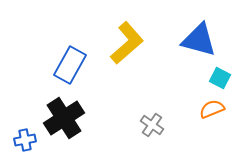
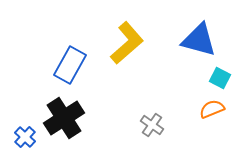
blue cross: moved 3 px up; rotated 35 degrees counterclockwise
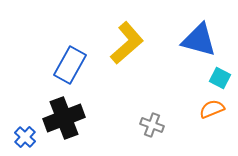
black cross: rotated 12 degrees clockwise
gray cross: rotated 15 degrees counterclockwise
